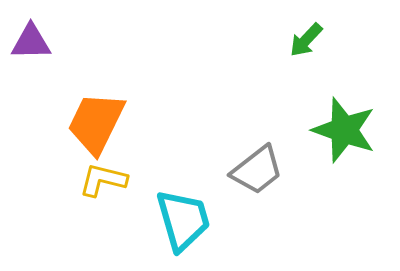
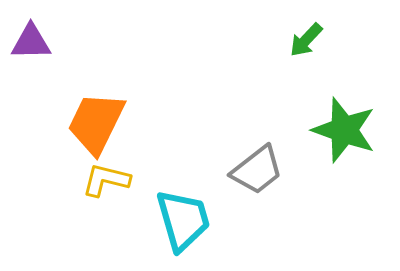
yellow L-shape: moved 3 px right
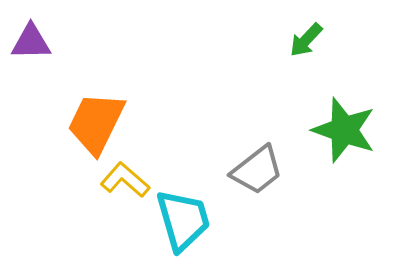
yellow L-shape: moved 19 px right; rotated 27 degrees clockwise
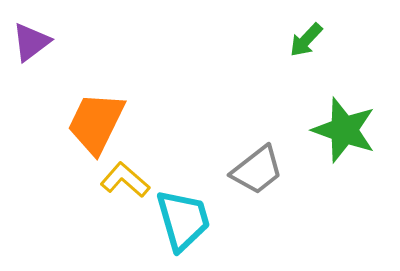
purple triangle: rotated 36 degrees counterclockwise
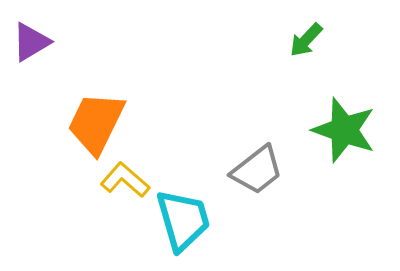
purple triangle: rotated 6 degrees clockwise
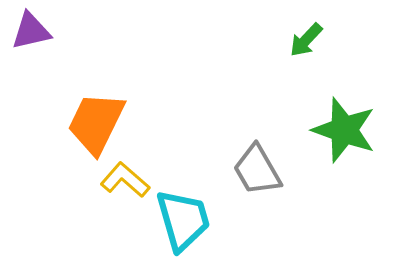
purple triangle: moved 11 px up; rotated 18 degrees clockwise
gray trapezoid: rotated 98 degrees clockwise
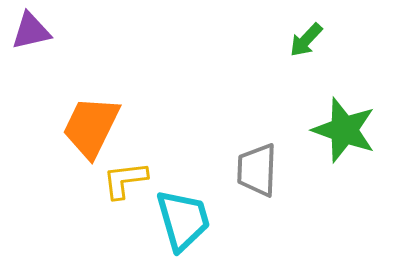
orange trapezoid: moved 5 px left, 4 px down
gray trapezoid: rotated 32 degrees clockwise
yellow L-shape: rotated 48 degrees counterclockwise
